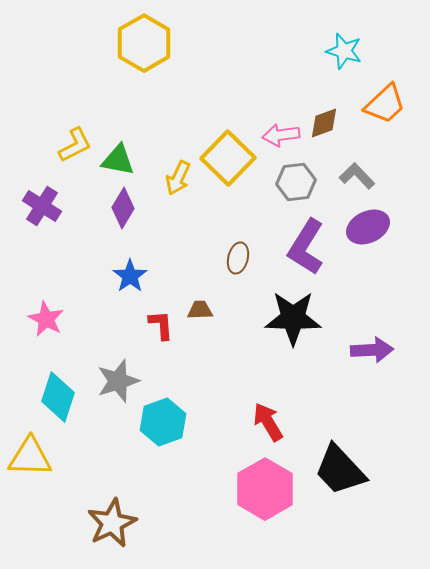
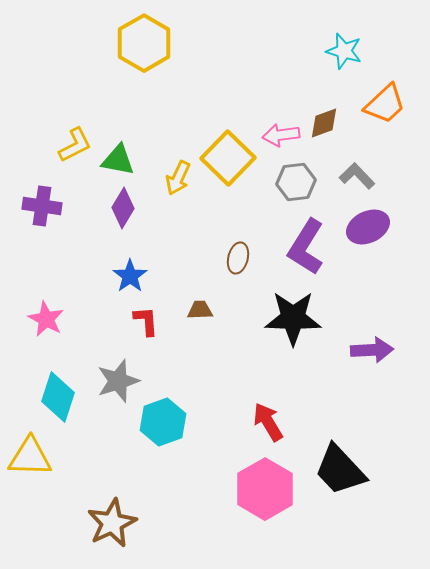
purple cross: rotated 24 degrees counterclockwise
red L-shape: moved 15 px left, 4 px up
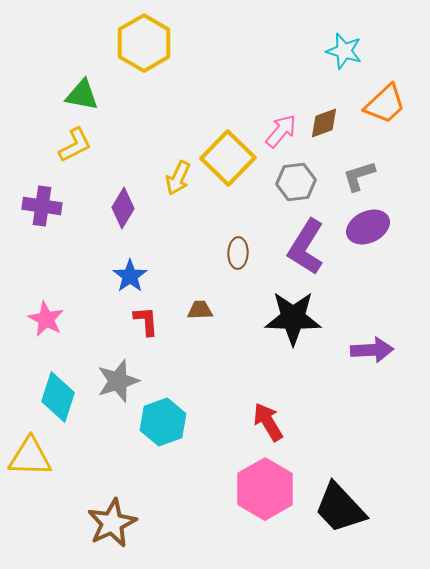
pink arrow: moved 4 px up; rotated 138 degrees clockwise
green triangle: moved 36 px left, 65 px up
gray L-shape: moved 2 px right; rotated 63 degrees counterclockwise
brown ellipse: moved 5 px up; rotated 12 degrees counterclockwise
black trapezoid: moved 38 px down
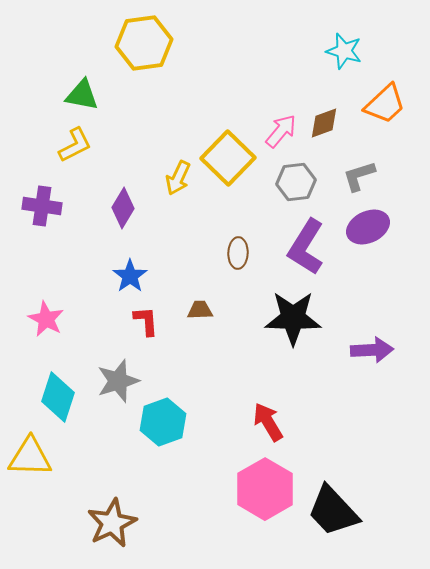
yellow hexagon: rotated 22 degrees clockwise
black trapezoid: moved 7 px left, 3 px down
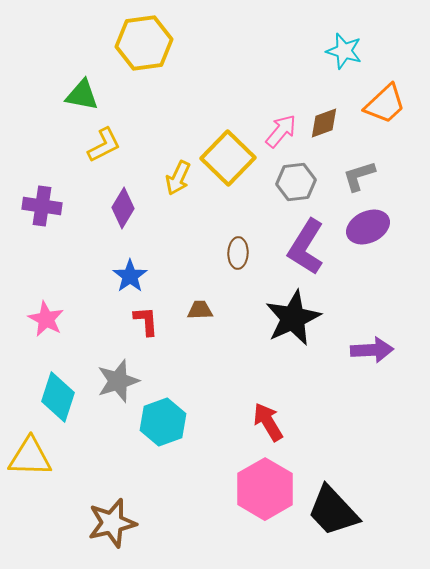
yellow L-shape: moved 29 px right
black star: rotated 26 degrees counterclockwise
brown star: rotated 12 degrees clockwise
